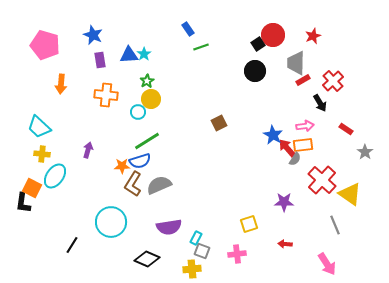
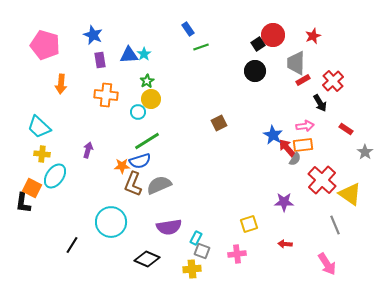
brown L-shape at (133, 184): rotated 10 degrees counterclockwise
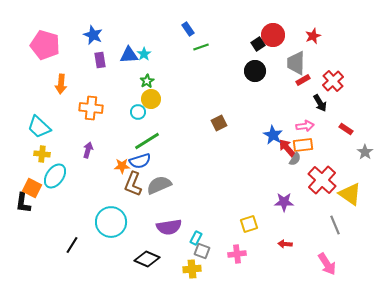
orange cross at (106, 95): moved 15 px left, 13 px down
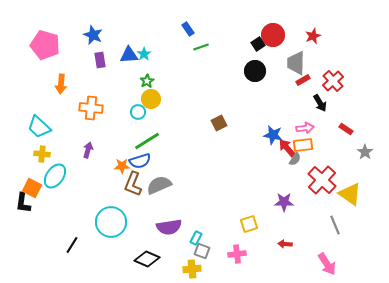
pink arrow at (305, 126): moved 2 px down
blue star at (273, 135): rotated 18 degrees counterclockwise
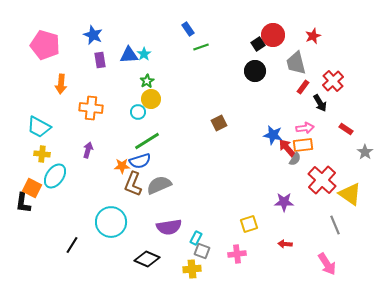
gray trapezoid at (296, 63): rotated 15 degrees counterclockwise
red rectangle at (303, 80): moved 7 px down; rotated 24 degrees counterclockwise
cyan trapezoid at (39, 127): rotated 15 degrees counterclockwise
